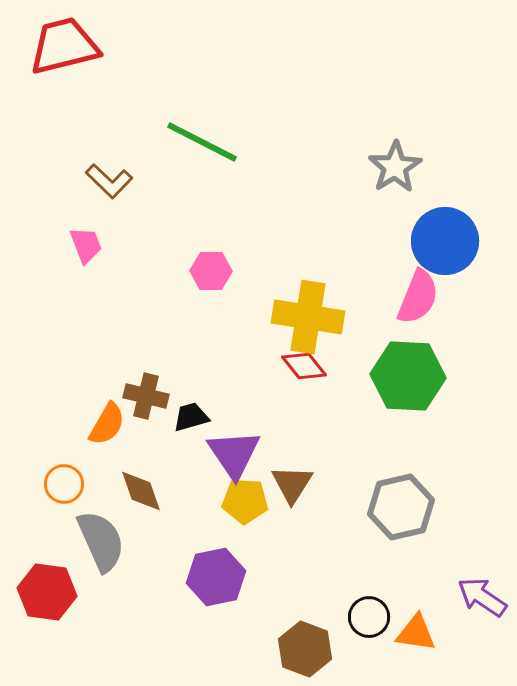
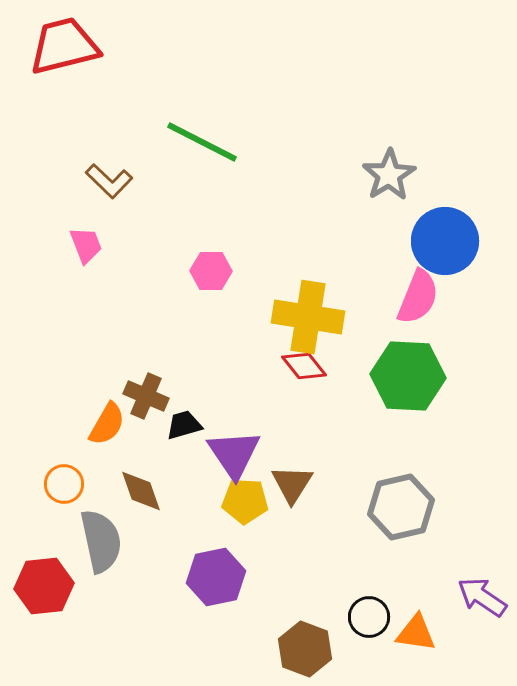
gray star: moved 6 px left, 8 px down
brown cross: rotated 9 degrees clockwise
black trapezoid: moved 7 px left, 8 px down
gray semicircle: rotated 12 degrees clockwise
red hexagon: moved 3 px left, 6 px up; rotated 14 degrees counterclockwise
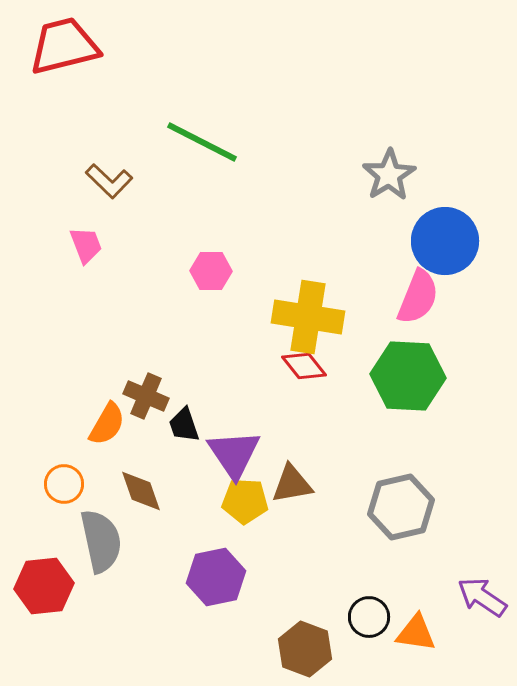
black trapezoid: rotated 93 degrees counterclockwise
brown triangle: rotated 48 degrees clockwise
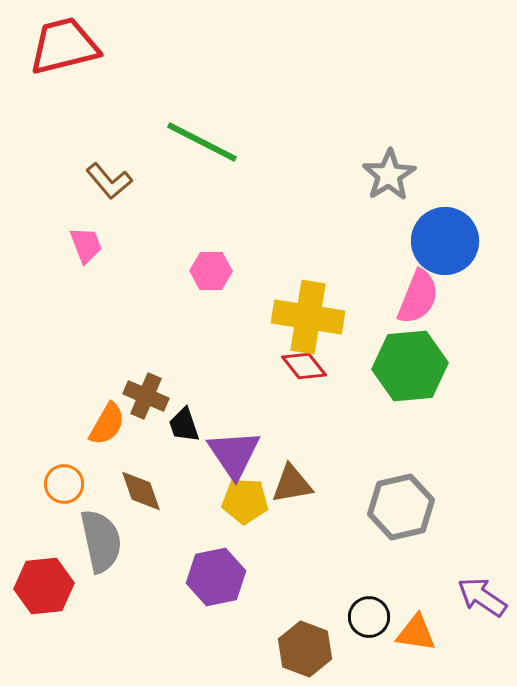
brown L-shape: rotated 6 degrees clockwise
green hexagon: moved 2 px right, 10 px up; rotated 8 degrees counterclockwise
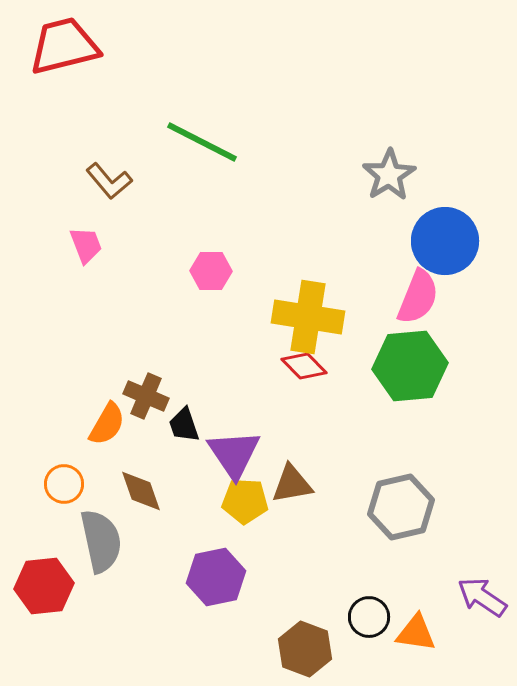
red diamond: rotated 6 degrees counterclockwise
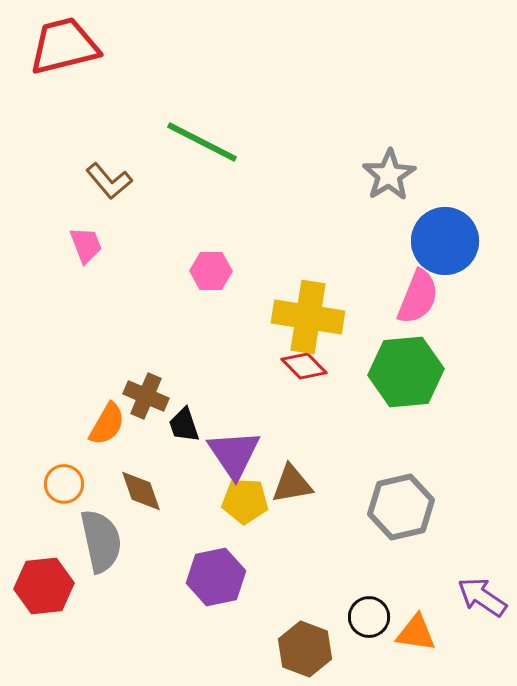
green hexagon: moved 4 px left, 6 px down
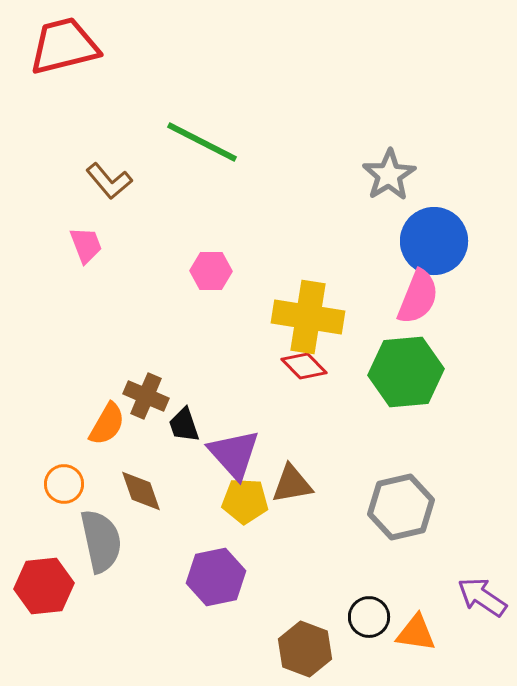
blue circle: moved 11 px left
purple triangle: rotated 8 degrees counterclockwise
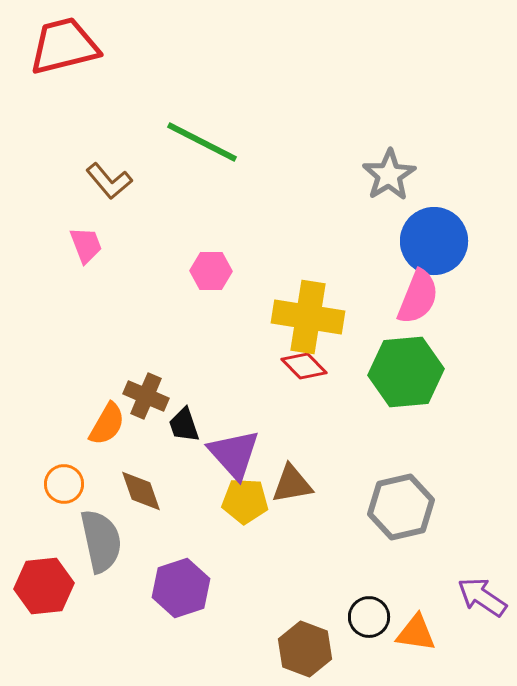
purple hexagon: moved 35 px left, 11 px down; rotated 6 degrees counterclockwise
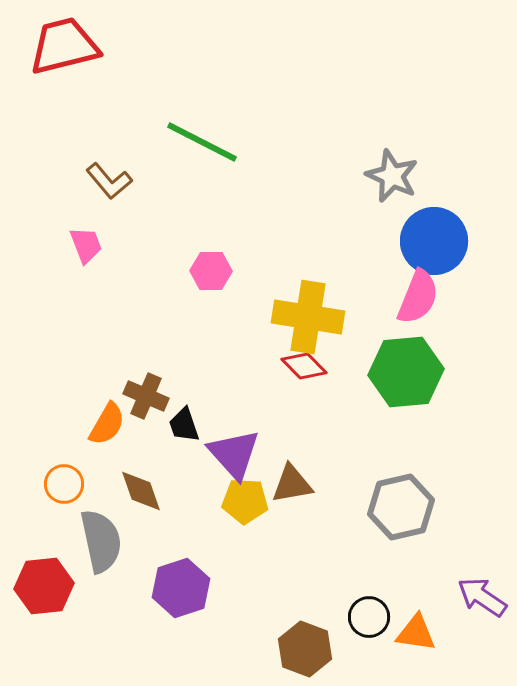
gray star: moved 3 px right, 1 px down; rotated 16 degrees counterclockwise
